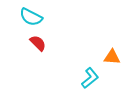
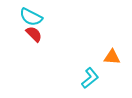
red semicircle: moved 4 px left, 9 px up
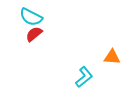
red semicircle: rotated 84 degrees counterclockwise
cyan L-shape: moved 6 px left, 1 px up
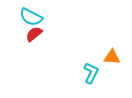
cyan L-shape: moved 7 px right, 4 px up; rotated 25 degrees counterclockwise
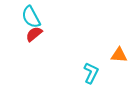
cyan semicircle: rotated 35 degrees clockwise
orange triangle: moved 7 px right, 2 px up
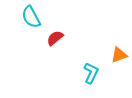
red semicircle: moved 21 px right, 4 px down
orange triangle: rotated 24 degrees counterclockwise
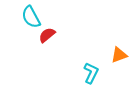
red semicircle: moved 8 px left, 3 px up
